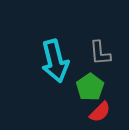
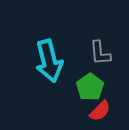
cyan arrow: moved 6 px left
red semicircle: moved 1 px up
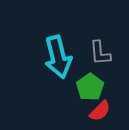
cyan arrow: moved 9 px right, 4 px up
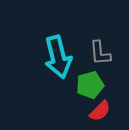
green pentagon: moved 2 px up; rotated 20 degrees clockwise
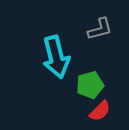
gray L-shape: moved 24 px up; rotated 100 degrees counterclockwise
cyan arrow: moved 2 px left
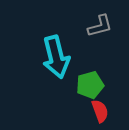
gray L-shape: moved 3 px up
red semicircle: rotated 65 degrees counterclockwise
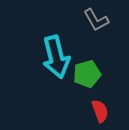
gray L-shape: moved 4 px left, 6 px up; rotated 76 degrees clockwise
green pentagon: moved 3 px left, 11 px up
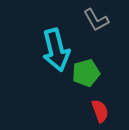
cyan arrow: moved 7 px up
green pentagon: moved 1 px left, 1 px up
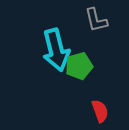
gray L-shape: rotated 16 degrees clockwise
green pentagon: moved 7 px left, 7 px up
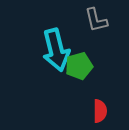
red semicircle: rotated 20 degrees clockwise
